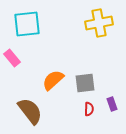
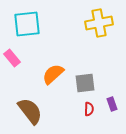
orange semicircle: moved 6 px up
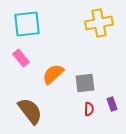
pink rectangle: moved 9 px right
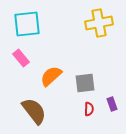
orange semicircle: moved 2 px left, 2 px down
brown semicircle: moved 4 px right
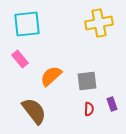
pink rectangle: moved 1 px left, 1 px down
gray square: moved 2 px right, 2 px up
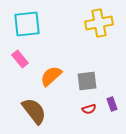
red semicircle: rotated 72 degrees clockwise
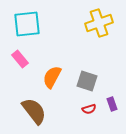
yellow cross: rotated 8 degrees counterclockwise
orange semicircle: moved 1 px right, 1 px down; rotated 20 degrees counterclockwise
gray square: rotated 25 degrees clockwise
